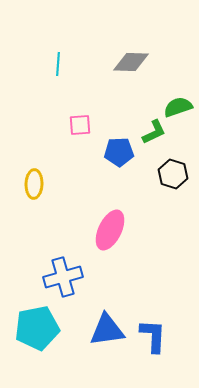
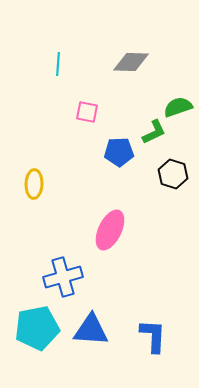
pink square: moved 7 px right, 13 px up; rotated 15 degrees clockwise
blue triangle: moved 16 px left; rotated 12 degrees clockwise
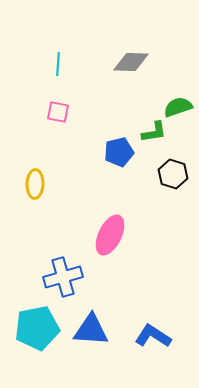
pink square: moved 29 px left
green L-shape: rotated 16 degrees clockwise
blue pentagon: rotated 12 degrees counterclockwise
yellow ellipse: moved 1 px right
pink ellipse: moved 5 px down
blue L-shape: rotated 60 degrees counterclockwise
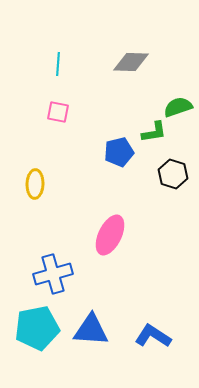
blue cross: moved 10 px left, 3 px up
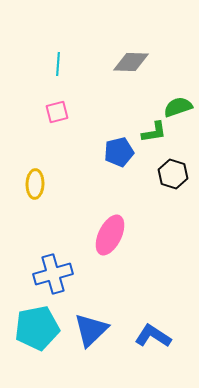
pink square: moved 1 px left; rotated 25 degrees counterclockwise
blue triangle: rotated 48 degrees counterclockwise
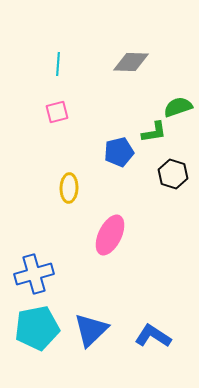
yellow ellipse: moved 34 px right, 4 px down
blue cross: moved 19 px left
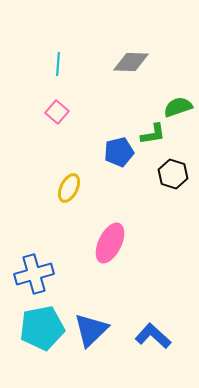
pink square: rotated 35 degrees counterclockwise
green L-shape: moved 1 px left, 2 px down
yellow ellipse: rotated 24 degrees clockwise
pink ellipse: moved 8 px down
cyan pentagon: moved 5 px right
blue L-shape: rotated 9 degrees clockwise
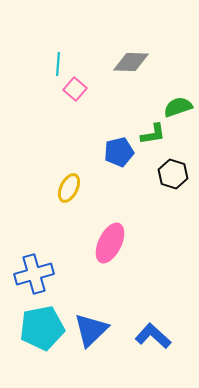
pink square: moved 18 px right, 23 px up
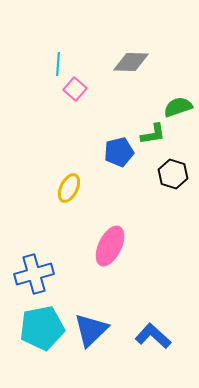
pink ellipse: moved 3 px down
